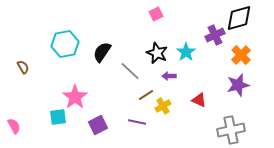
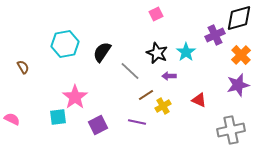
pink semicircle: moved 2 px left, 7 px up; rotated 35 degrees counterclockwise
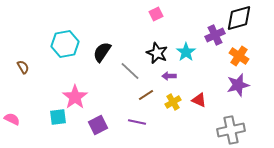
orange cross: moved 2 px left, 1 px down; rotated 12 degrees counterclockwise
yellow cross: moved 10 px right, 4 px up
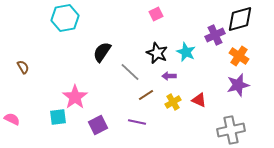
black diamond: moved 1 px right, 1 px down
cyan hexagon: moved 26 px up
cyan star: rotated 12 degrees counterclockwise
gray line: moved 1 px down
